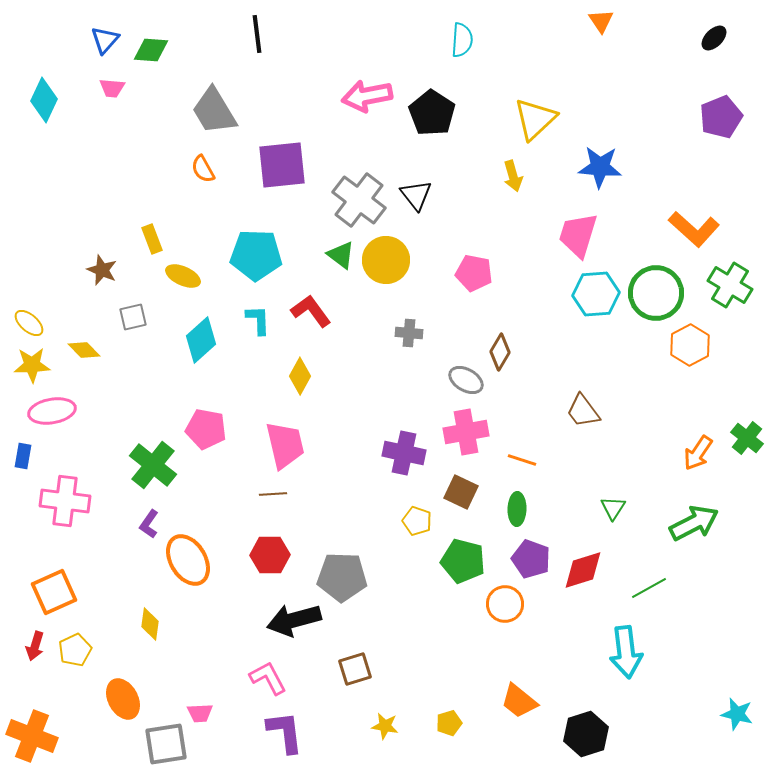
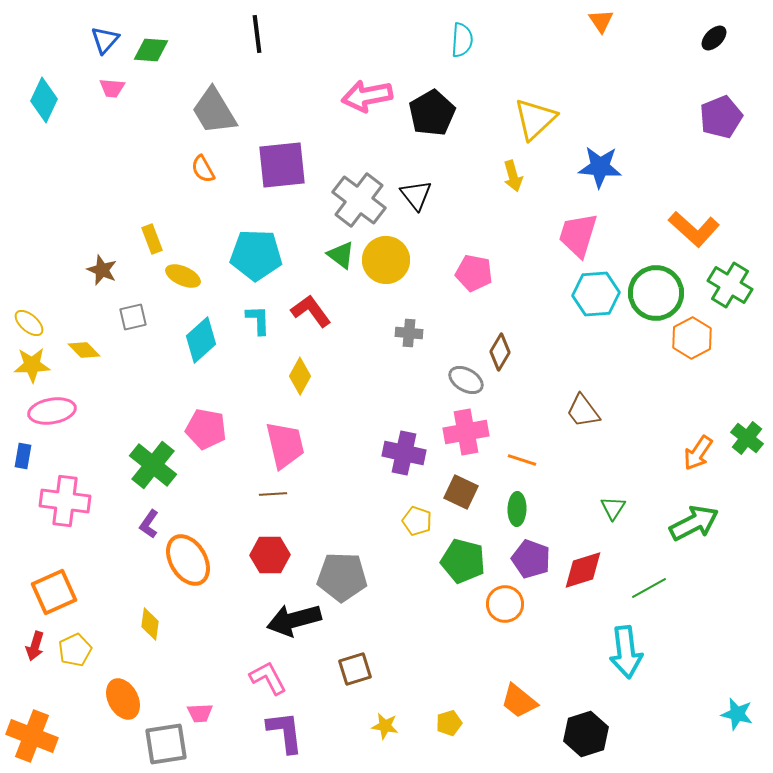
black pentagon at (432, 113): rotated 9 degrees clockwise
orange hexagon at (690, 345): moved 2 px right, 7 px up
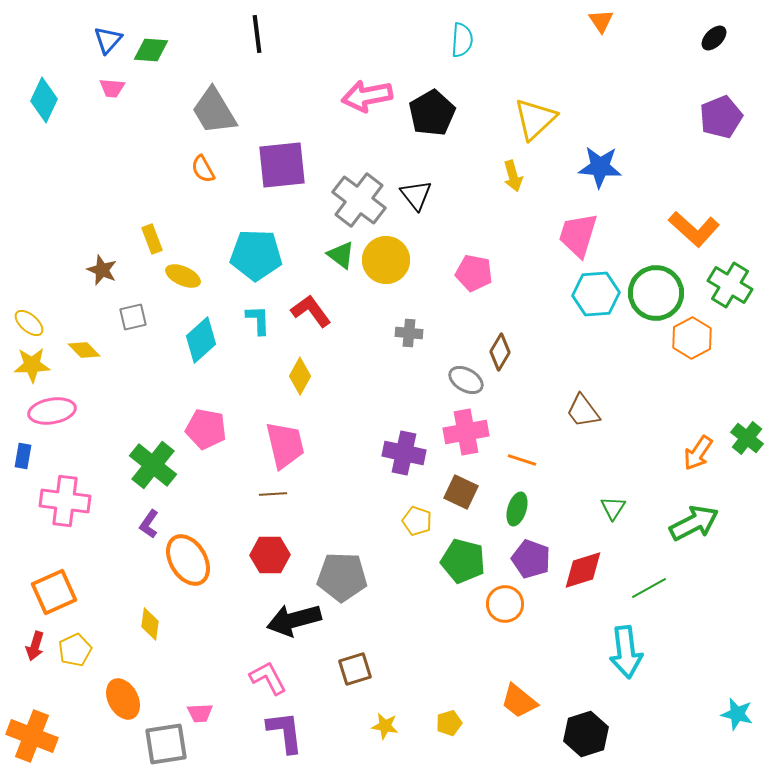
blue triangle at (105, 40): moved 3 px right
green ellipse at (517, 509): rotated 16 degrees clockwise
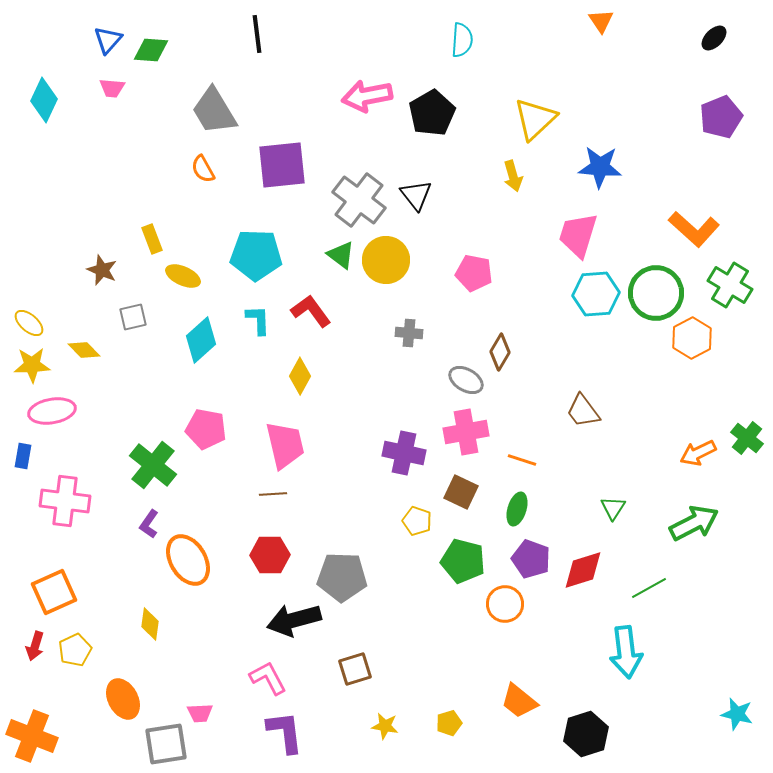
orange arrow at (698, 453): rotated 30 degrees clockwise
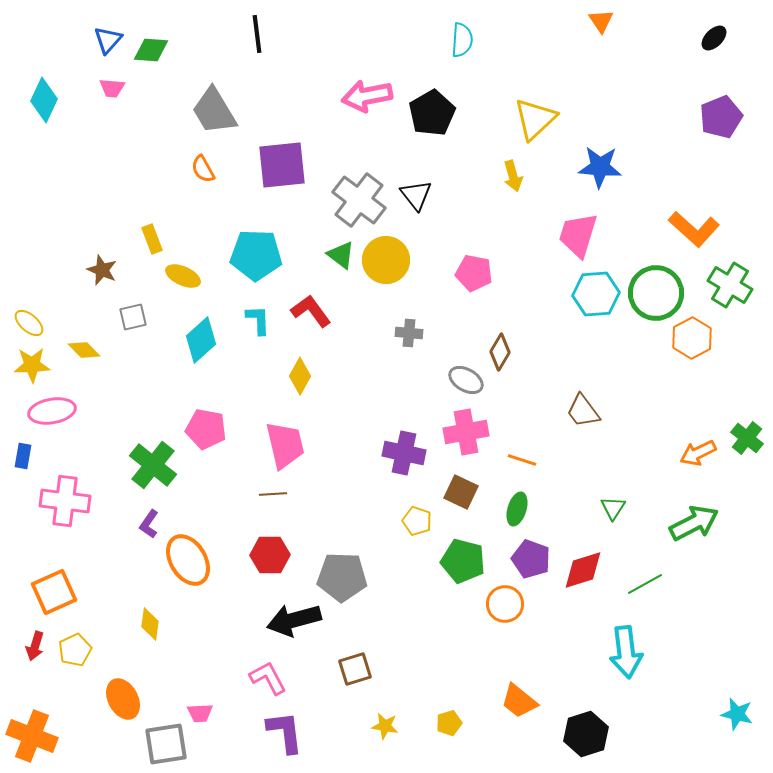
green line at (649, 588): moved 4 px left, 4 px up
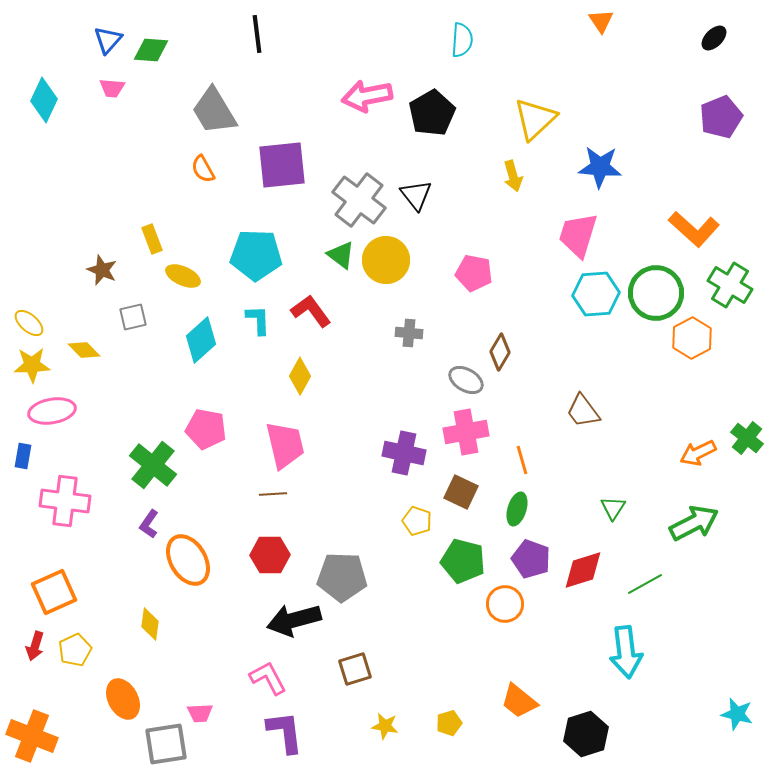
orange line at (522, 460): rotated 56 degrees clockwise
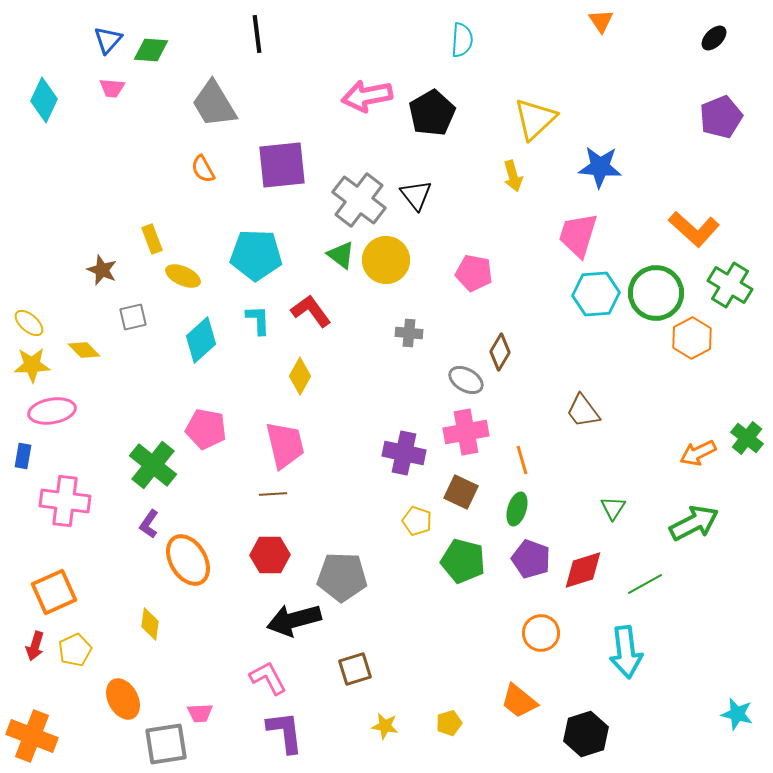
gray trapezoid at (214, 111): moved 7 px up
orange circle at (505, 604): moved 36 px right, 29 px down
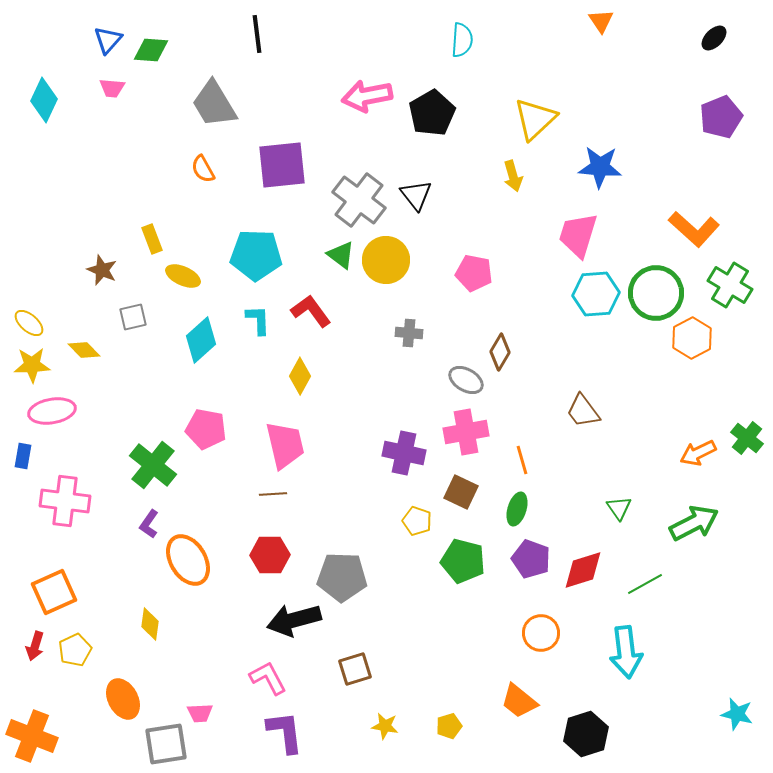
green triangle at (613, 508): moved 6 px right; rotated 8 degrees counterclockwise
yellow pentagon at (449, 723): moved 3 px down
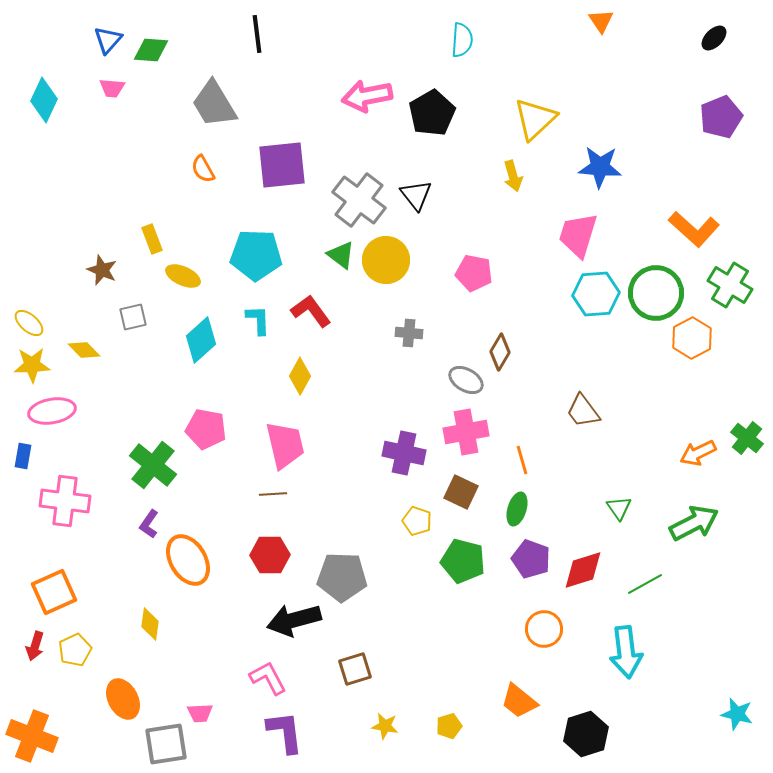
orange circle at (541, 633): moved 3 px right, 4 px up
